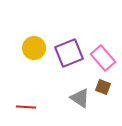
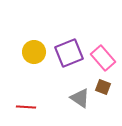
yellow circle: moved 4 px down
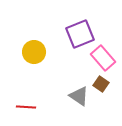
purple square: moved 11 px right, 19 px up
brown square: moved 2 px left, 3 px up; rotated 14 degrees clockwise
gray triangle: moved 1 px left, 2 px up
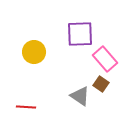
purple square: rotated 20 degrees clockwise
pink rectangle: moved 2 px right, 1 px down
gray triangle: moved 1 px right
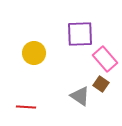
yellow circle: moved 1 px down
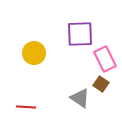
pink rectangle: rotated 15 degrees clockwise
gray triangle: moved 2 px down
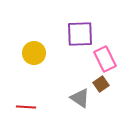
brown square: rotated 21 degrees clockwise
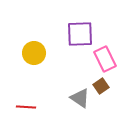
brown square: moved 2 px down
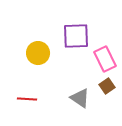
purple square: moved 4 px left, 2 px down
yellow circle: moved 4 px right
brown square: moved 6 px right
red line: moved 1 px right, 8 px up
